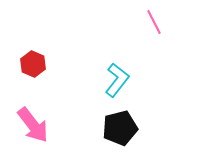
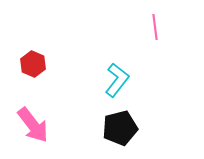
pink line: moved 1 px right, 5 px down; rotated 20 degrees clockwise
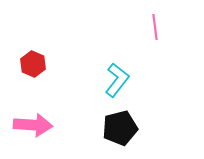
pink arrow: rotated 48 degrees counterclockwise
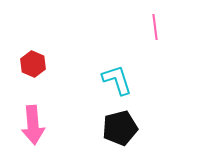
cyan L-shape: rotated 56 degrees counterclockwise
pink arrow: rotated 81 degrees clockwise
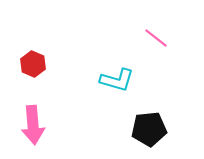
pink line: moved 1 px right, 11 px down; rotated 45 degrees counterclockwise
cyan L-shape: rotated 124 degrees clockwise
black pentagon: moved 29 px right, 1 px down; rotated 8 degrees clockwise
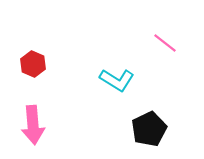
pink line: moved 9 px right, 5 px down
cyan L-shape: rotated 16 degrees clockwise
black pentagon: rotated 20 degrees counterclockwise
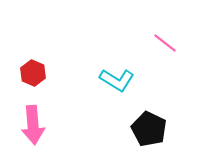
red hexagon: moved 9 px down
black pentagon: rotated 20 degrees counterclockwise
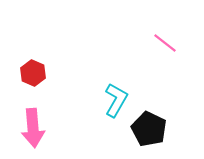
cyan L-shape: moved 1 px left, 20 px down; rotated 92 degrees counterclockwise
pink arrow: moved 3 px down
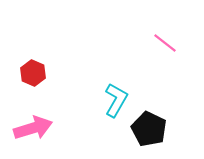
pink arrow: rotated 102 degrees counterclockwise
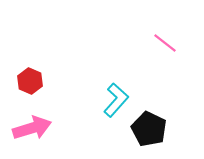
red hexagon: moved 3 px left, 8 px down
cyan L-shape: rotated 12 degrees clockwise
pink arrow: moved 1 px left
